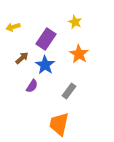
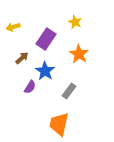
blue star: moved 6 px down
purple semicircle: moved 2 px left, 1 px down
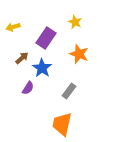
purple rectangle: moved 1 px up
orange star: rotated 12 degrees counterclockwise
blue star: moved 3 px left, 3 px up
purple semicircle: moved 2 px left, 1 px down
orange trapezoid: moved 3 px right
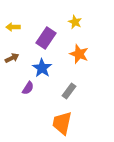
yellow arrow: rotated 16 degrees clockwise
brown arrow: moved 10 px left; rotated 16 degrees clockwise
orange trapezoid: moved 1 px up
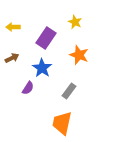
orange star: moved 1 px down
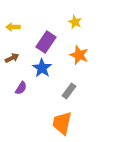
purple rectangle: moved 4 px down
purple semicircle: moved 7 px left
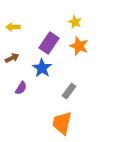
purple rectangle: moved 3 px right, 1 px down
orange star: moved 9 px up
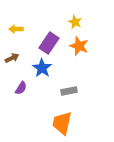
yellow arrow: moved 3 px right, 2 px down
gray rectangle: rotated 42 degrees clockwise
